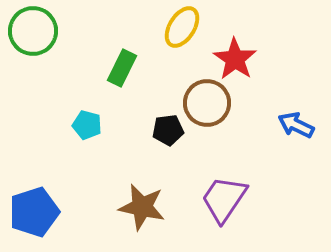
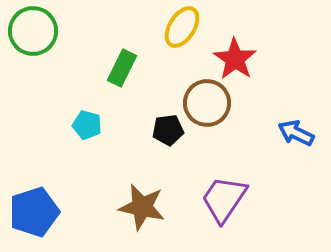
blue arrow: moved 8 px down
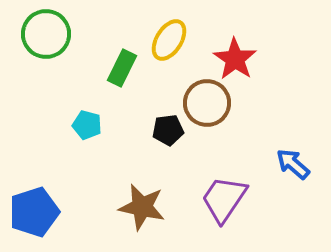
yellow ellipse: moved 13 px left, 13 px down
green circle: moved 13 px right, 3 px down
blue arrow: moved 3 px left, 31 px down; rotated 15 degrees clockwise
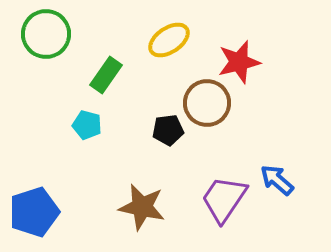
yellow ellipse: rotated 24 degrees clockwise
red star: moved 4 px right, 3 px down; rotated 24 degrees clockwise
green rectangle: moved 16 px left, 7 px down; rotated 9 degrees clockwise
blue arrow: moved 16 px left, 16 px down
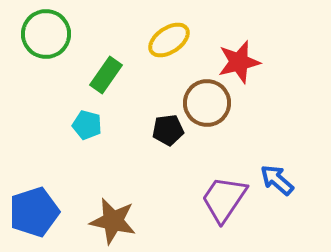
brown star: moved 29 px left, 14 px down
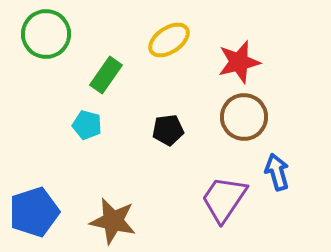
brown circle: moved 37 px right, 14 px down
blue arrow: moved 8 px up; rotated 33 degrees clockwise
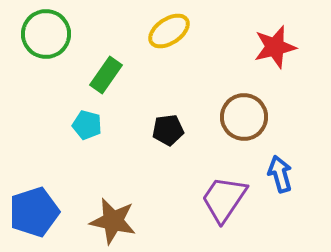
yellow ellipse: moved 9 px up
red star: moved 36 px right, 15 px up
blue arrow: moved 3 px right, 2 px down
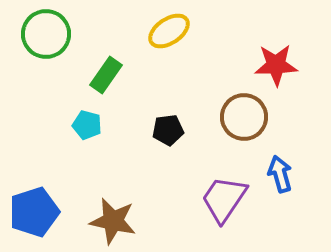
red star: moved 1 px right, 18 px down; rotated 12 degrees clockwise
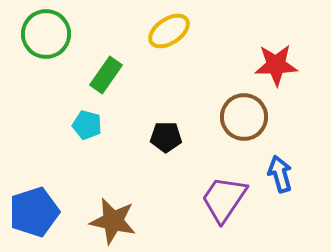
black pentagon: moved 2 px left, 7 px down; rotated 8 degrees clockwise
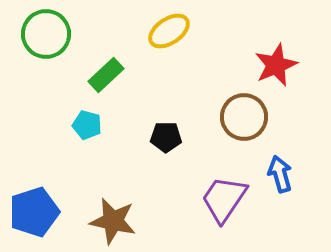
red star: rotated 21 degrees counterclockwise
green rectangle: rotated 12 degrees clockwise
